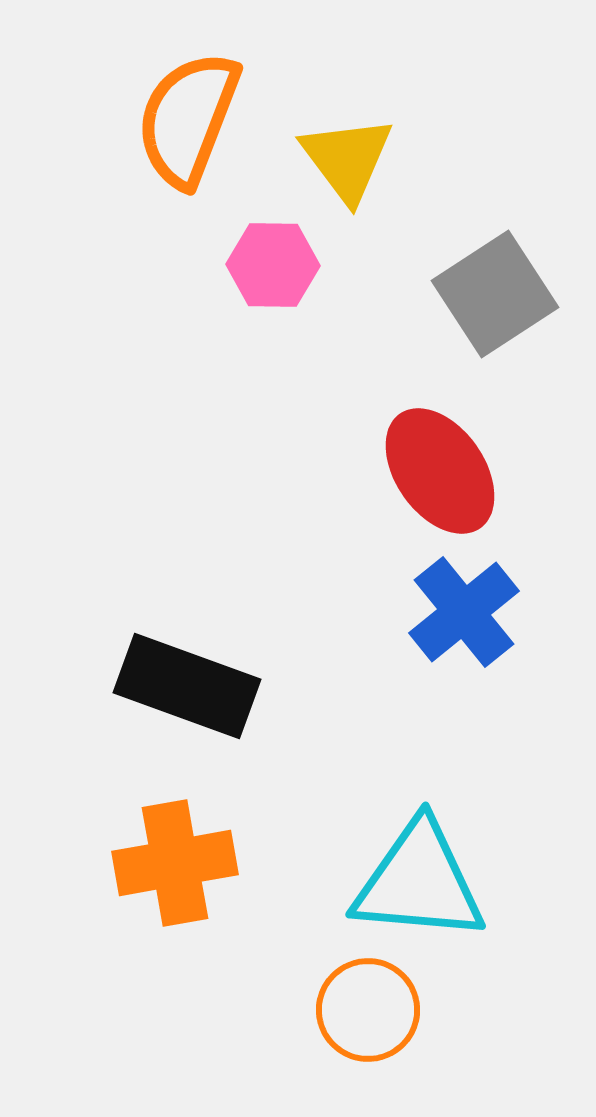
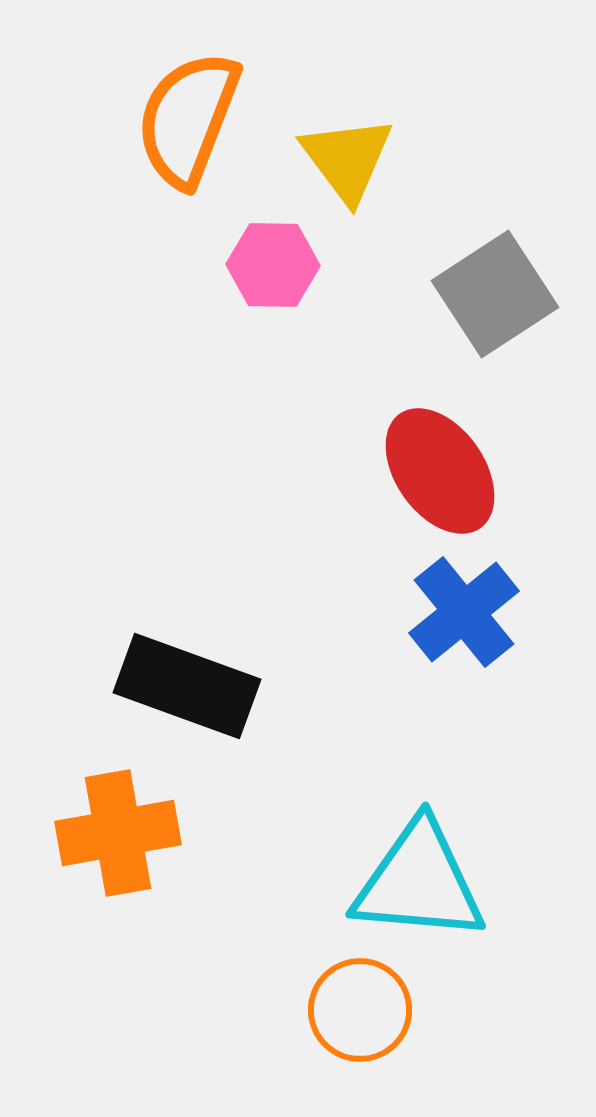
orange cross: moved 57 px left, 30 px up
orange circle: moved 8 px left
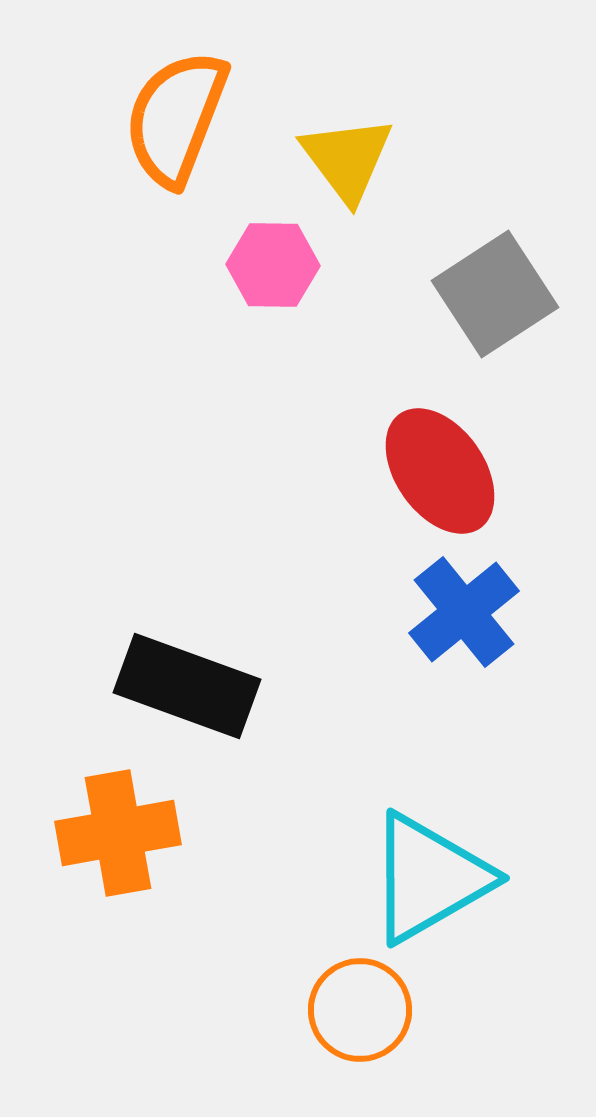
orange semicircle: moved 12 px left, 1 px up
cyan triangle: moved 10 px right, 4 px up; rotated 35 degrees counterclockwise
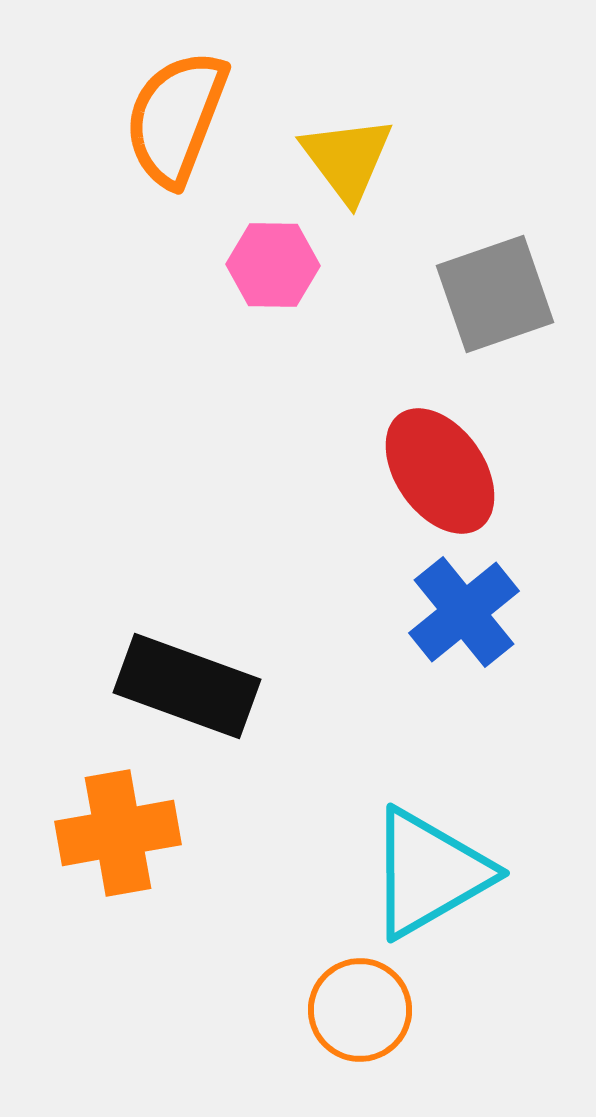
gray square: rotated 14 degrees clockwise
cyan triangle: moved 5 px up
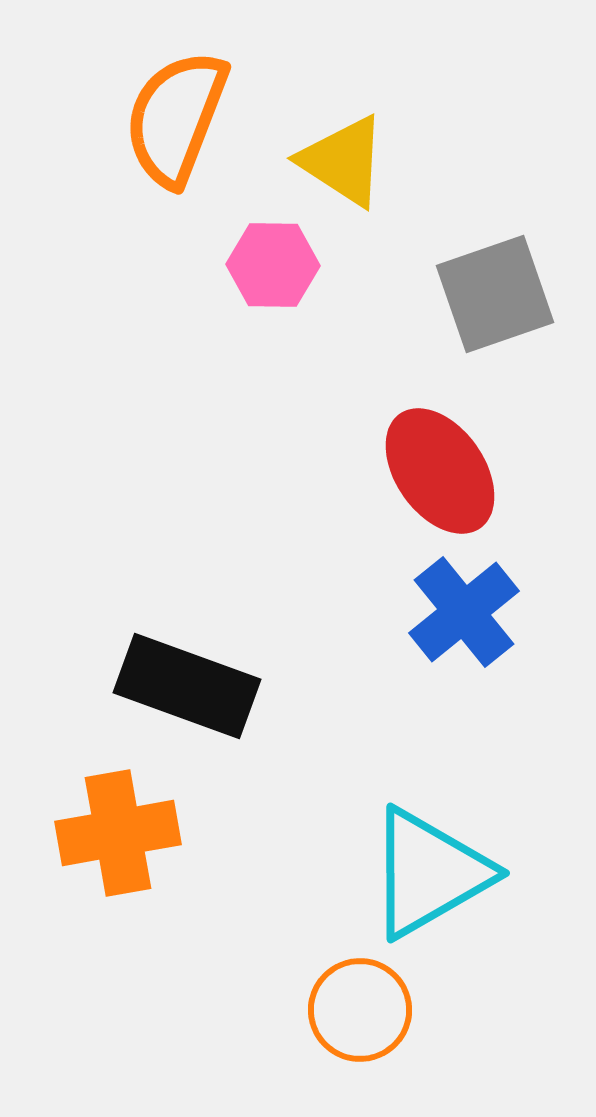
yellow triangle: moved 4 px left, 2 px down; rotated 20 degrees counterclockwise
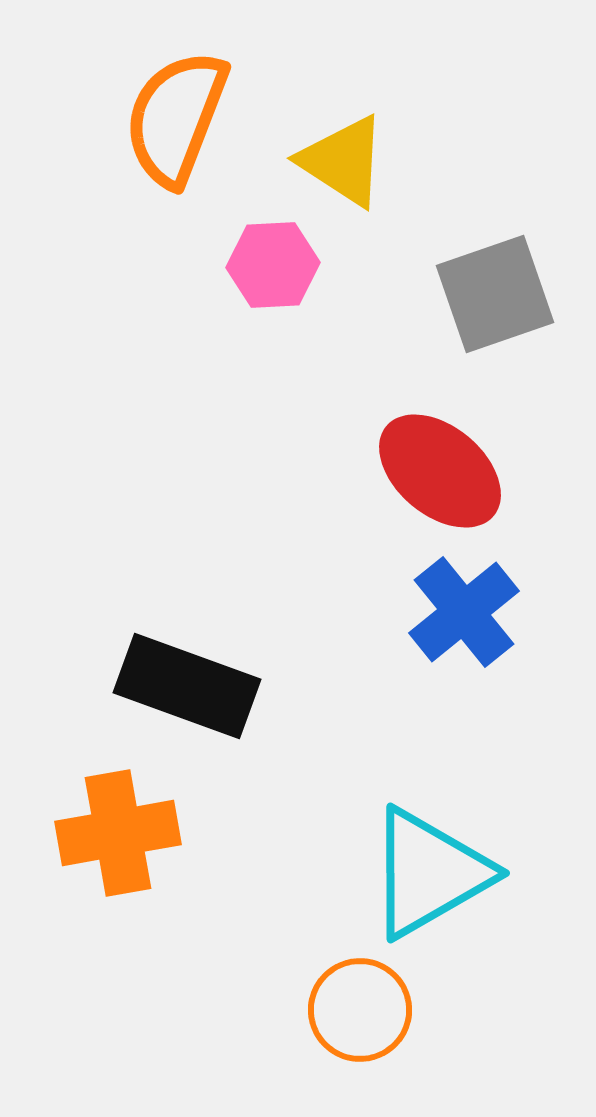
pink hexagon: rotated 4 degrees counterclockwise
red ellipse: rotated 15 degrees counterclockwise
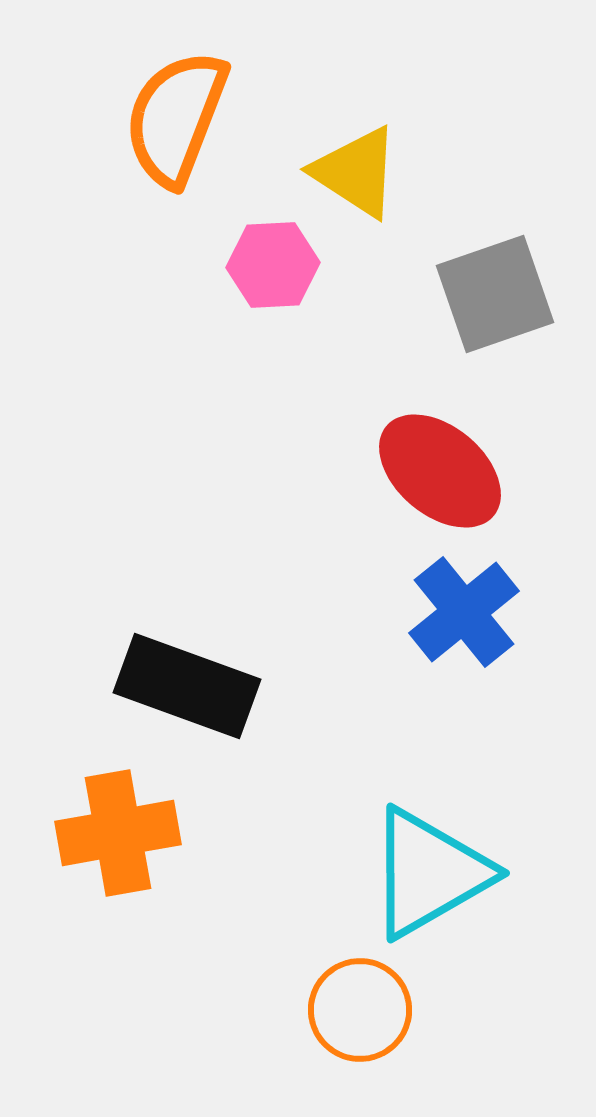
yellow triangle: moved 13 px right, 11 px down
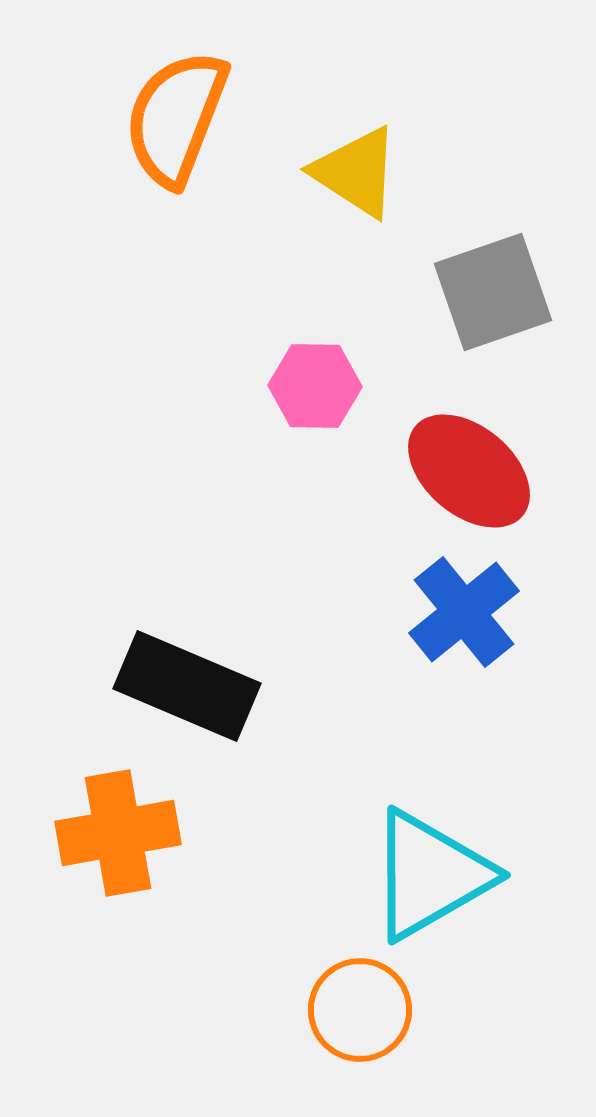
pink hexagon: moved 42 px right, 121 px down; rotated 4 degrees clockwise
gray square: moved 2 px left, 2 px up
red ellipse: moved 29 px right
black rectangle: rotated 3 degrees clockwise
cyan triangle: moved 1 px right, 2 px down
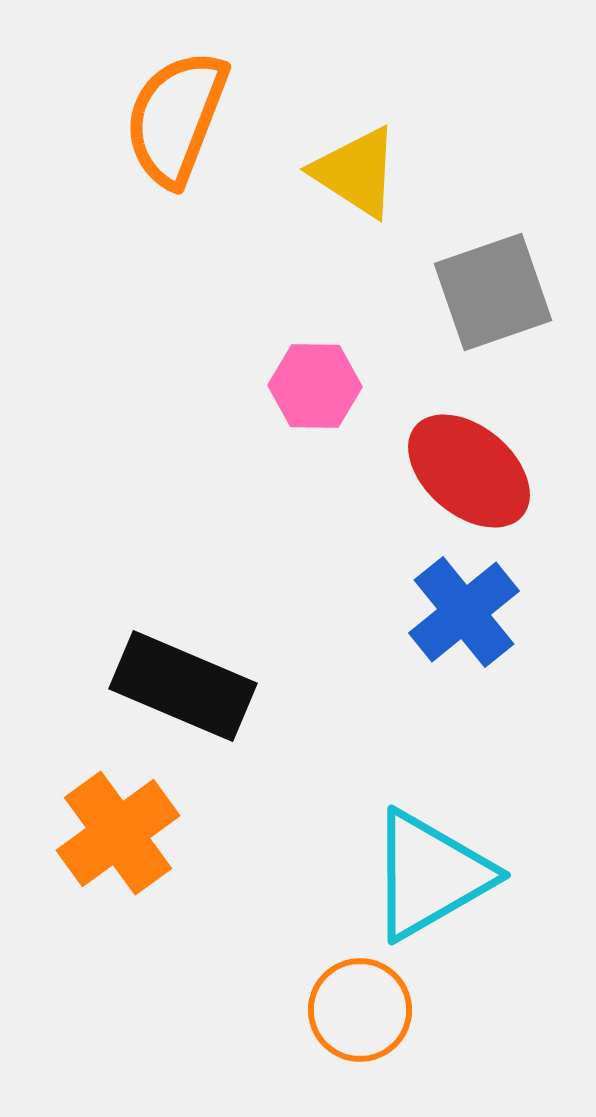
black rectangle: moved 4 px left
orange cross: rotated 26 degrees counterclockwise
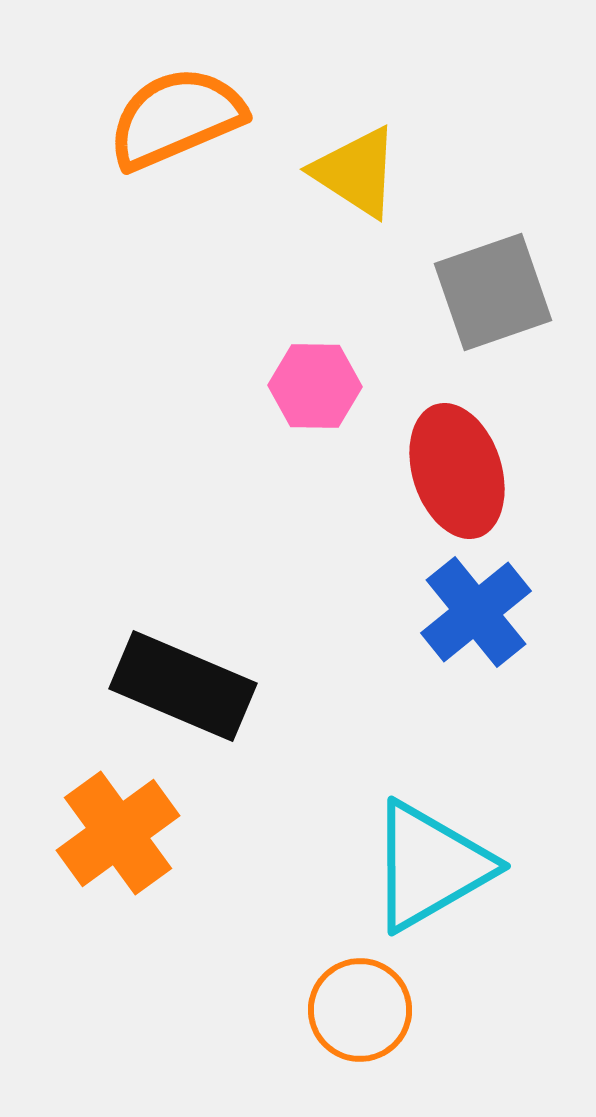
orange semicircle: rotated 46 degrees clockwise
red ellipse: moved 12 px left; rotated 32 degrees clockwise
blue cross: moved 12 px right
cyan triangle: moved 9 px up
